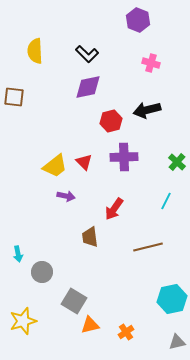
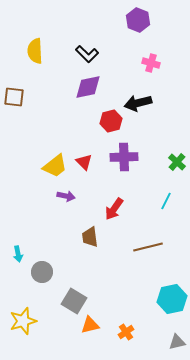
black arrow: moved 9 px left, 7 px up
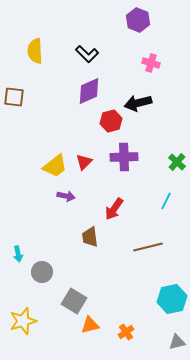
purple diamond: moved 1 px right, 4 px down; rotated 12 degrees counterclockwise
red triangle: rotated 30 degrees clockwise
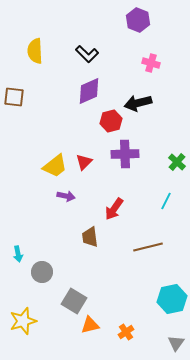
purple cross: moved 1 px right, 3 px up
gray triangle: moved 1 px left, 1 px down; rotated 42 degrees counterclockwise
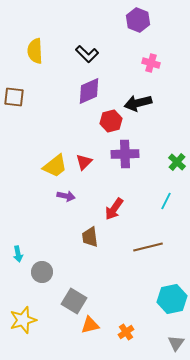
yellow star: moved 1 px up
